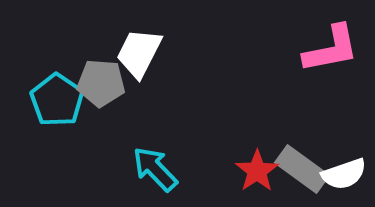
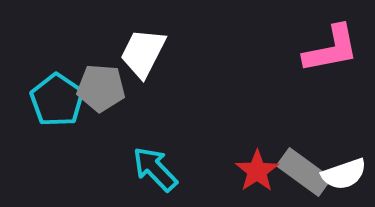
white trapezoid: moved 4 px right
gray pentagon: moved 5 px down
gray rectangle: moved 2 px right, 3 px down
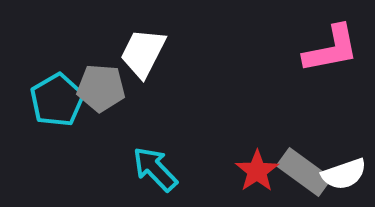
cyan pentagon: rotated 8 degrees clockwise
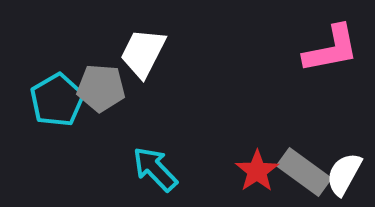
white semicircle: rotated 138 degrees clockwise
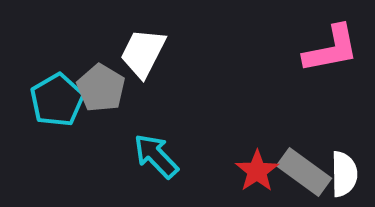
gray pentagon: rotated 27 degrees clockwise
cyan arrow: moved 1 px right, 13 px up
white semicircle: rotated 150 degrees clockwise
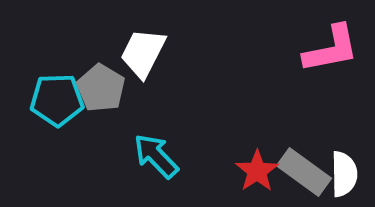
cyan pentagon: rotated 28 degrees clockwise
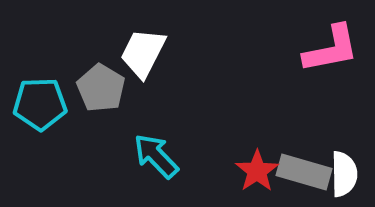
cyan pentagon: moved 17 px left, 4 px down
gray rectangle: rotated 20 degrees counterclockwise
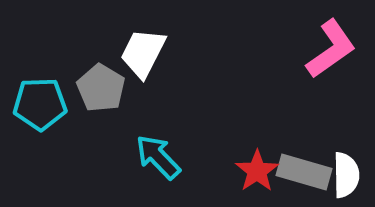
pink L-shape: rotated 24 degrees counterclockwise
cyan arrow: moved 2 px right, 1 px down
white semicircle: moved 2 px right, 1 px down
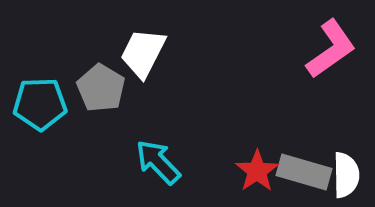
cyan arrow: moved 5 px down
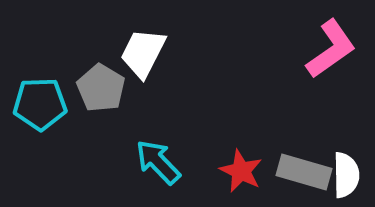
red star: moved 16 px left; rotated 12 degrees counterclockwise
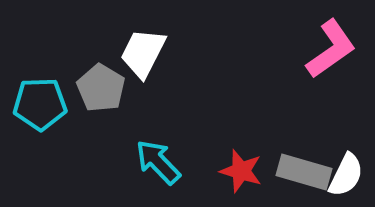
red star: rotated 9 degrees counterclockwise
white semicircle: rotated 27 degrees clockwise
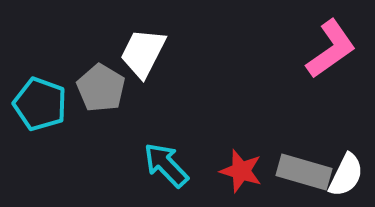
cyan pentagon: rotated 22 degrees clockwise
cyan arrow: moved 8 px right, 3 px down
